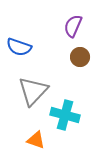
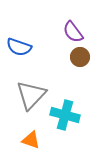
purple semicircle: moved 6 px down; rotated 60 degrees counterclockwise
gray triangle: moved 2 px left, 4 px down
orange triangle: moved 5 px left
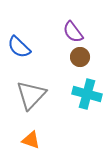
blue semicircle: rotated 25 degrees clockwise
cyan cross: moved 22 px right, 21 px up
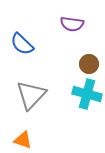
purple semicircle: moved 1 px left, 8 px up; rotated 45 degrees counterclockwise
blue semicircle: moved 3 px right, 3 px up
brown circle: moved 9 px right, 7 px down
orange triangle: moved 8 px left
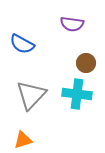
blue semicircle: rotated 15 degrees counterclockwise
brown circle: moved 3 px left, 1 px up
cyan cross: moved 10 px left; rotated 8 degrees counterclockwise
orange triangle: rotated 36 degrees counterclockwise
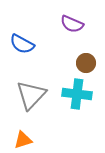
purple semicircle: rotated 15 degrees clockwise
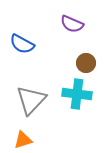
gray triangle: moved 5 px down
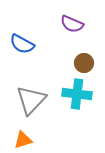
brown circle: moved 2 px left
